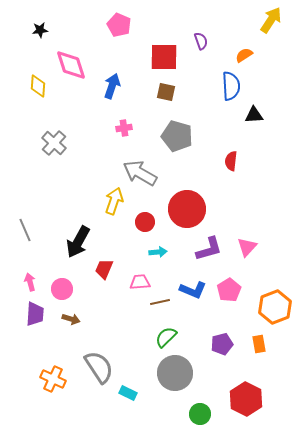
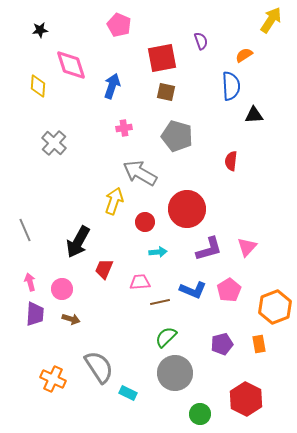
red square at (164, 57): moved 2 px left, 1 px down; rotated 12 degrees counterclockwise
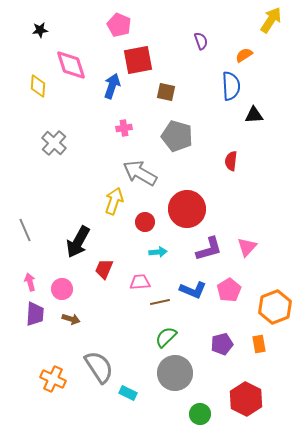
red square at (162, 58): moved 24 px left, 2 px down
